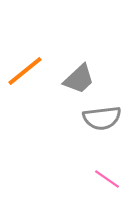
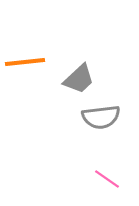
orange line: moved 9 px up; rotated 33 degrees clockwise
gray semicircle: moved 1 px left, 1 px up
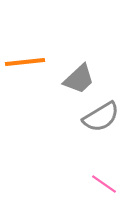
gray semicircle: rotated 24 degrees counterclockwise
pink line: moved 3 px left, 5 px down
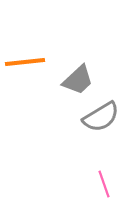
gray trapezoid: moved 1 px left, 1 px down
pink line: rotated 36 degrees clockwise
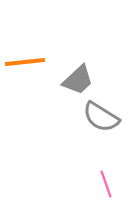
gray semicircle: rotated 63 degrees clockwise
pink line: moved 2 px right
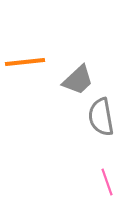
gray semicircle: rotated 48 degrees clockwise
pink line: moved 1 px right, 2 px up
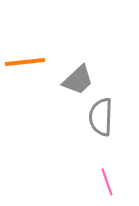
gray semicircle: rotated 12 degrees clockwise
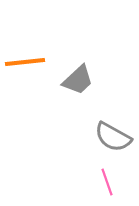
gray semicircle: moved 12 px right, 20 px down; rotated 63 degrees counterclockwise
